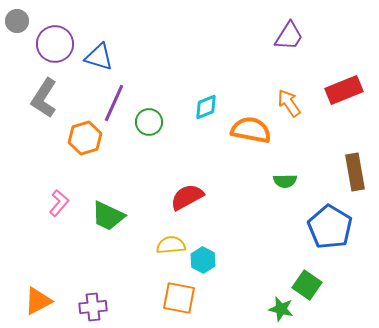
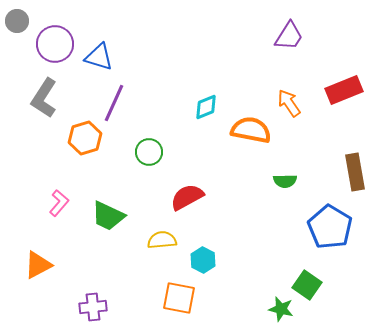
green circle: moved 30 px down
yellow semicircle: moved 9 px left, 5 px up
orange triangle: moved 36 px up
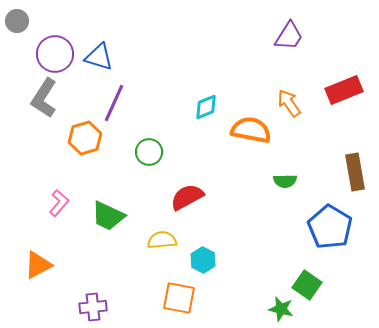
purple circle: moved 10 px down
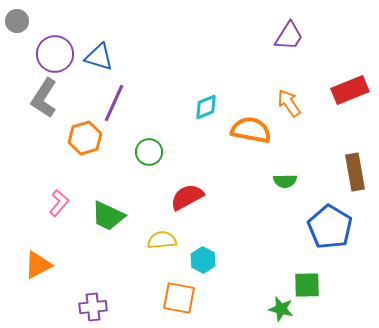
red rectangle: moved 6 px right
green square: rotated 36 degrees counterclockwise
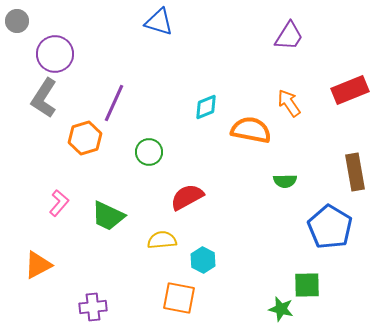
blue triangle: moved 60 px right, 35 px up
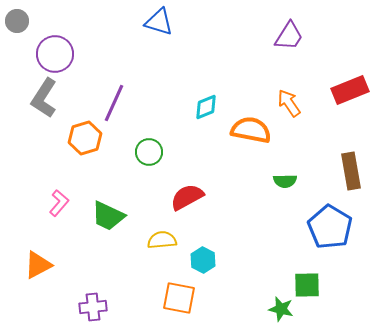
brown rectangle: moved 4 px left, 1 px up
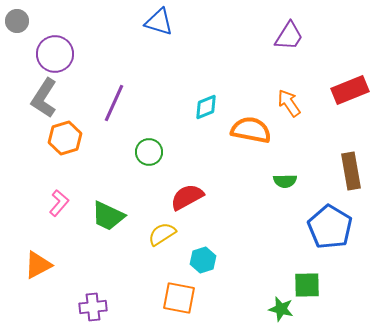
orange hexagon: moved 20 px left
yellow semicircle: moved 6 px up; rotated 28 degrees counterclockwise
cyan hexagon: rotated 15 degrees clockwise
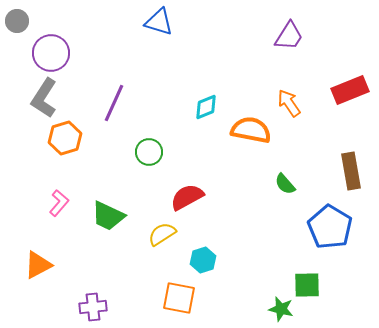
purple circle: moved 4 px left, 1 px up
green semicircle: moved 3 px down; rotated 50 degrees clockwise
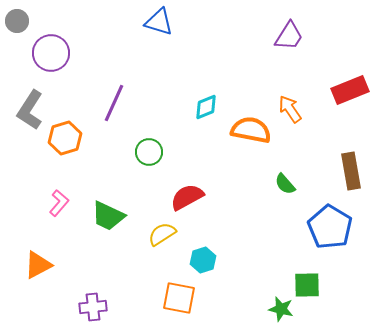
gray L-shape: moved 14 px left, 12 px down
orange arrow: moved 1 px right, 6 px down
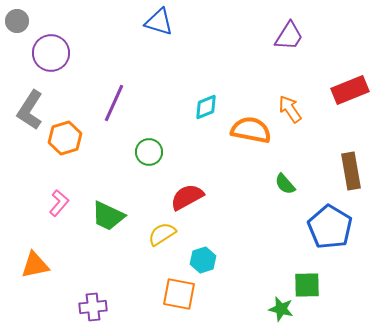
orange triangle: moved 3 px left; rotated 16 degrees clockwise
orange square: moved 4 px up
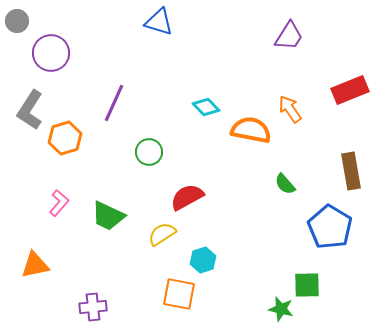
cyan diamond: rotated 68 degrees clockwise
